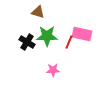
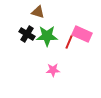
pink rectangle: rotated 12 degrees clockwise
black cross: moved 8 px up
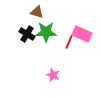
brown triangle: moved 1 px left
green star: moved 1 px left, 4 px up
pink star: moved 5 px down; rotated 24 degrees clockwise
